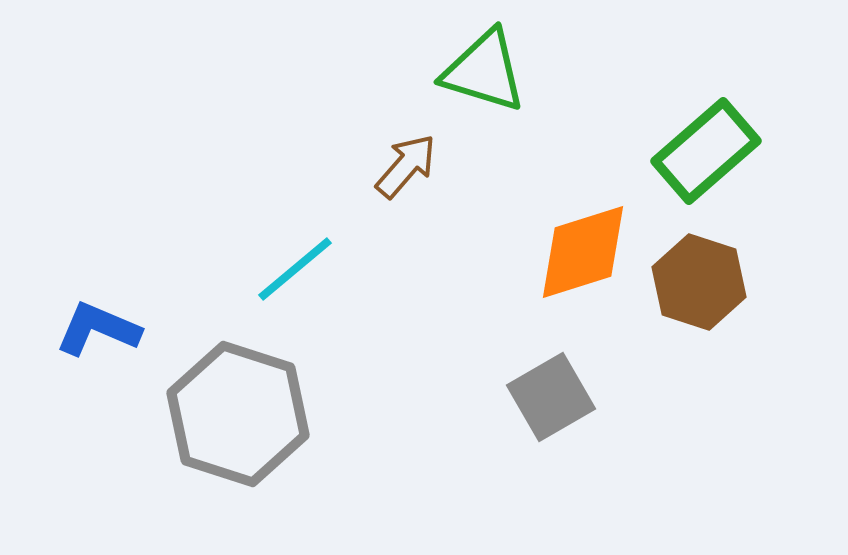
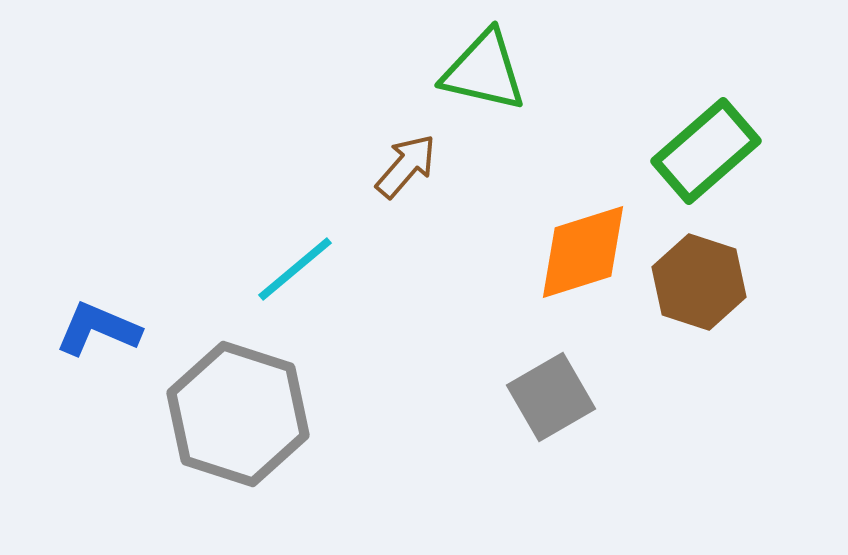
green triangle: rotated 4 degrees counterclockwise
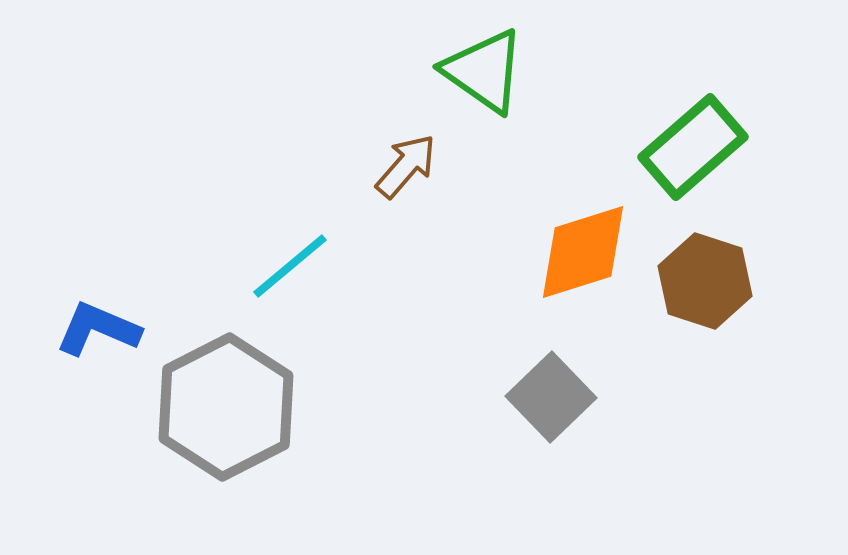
green triangle: rotated 22 degrees clockwise
green rectangle: moved 13 px left, 4 px up
cyan line: moved 5 px left, 3 px up
brown hexagon: moved 6 px right, 1 px up
gray square: rotated 14 degrees counterclockwise
gray hexagon: moved 12 px left, 7 px up; rotated 15 degrees clockwise
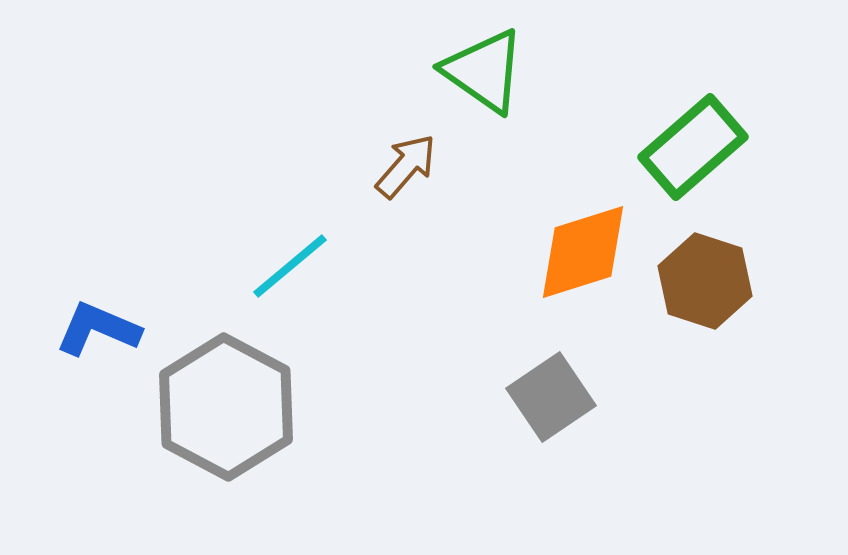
gray square: rotated 10 degrees clockwise
gray hexagon: rotated 5 degrees counterclockwise
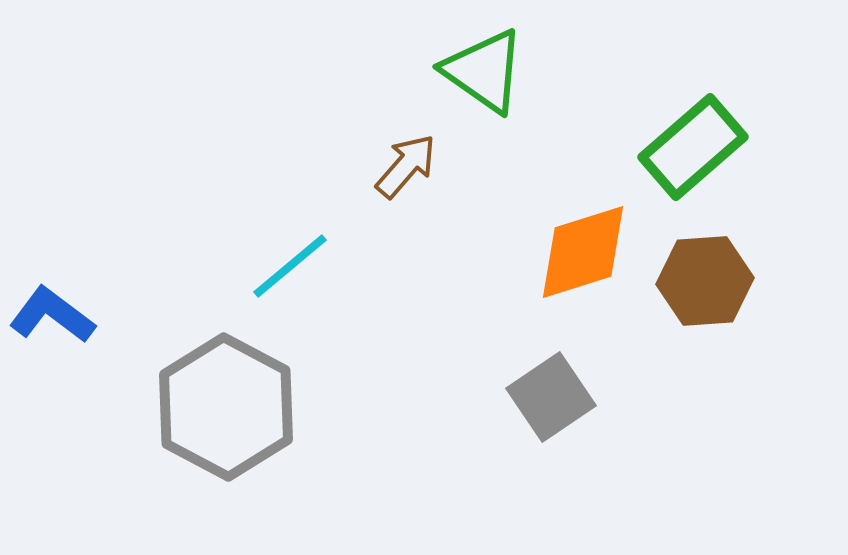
brown hexagon: rotated 22 degrees counterclockwise
blue L-shape: moved 46 px left, 14 px up; rotated 14 degrees clockwise
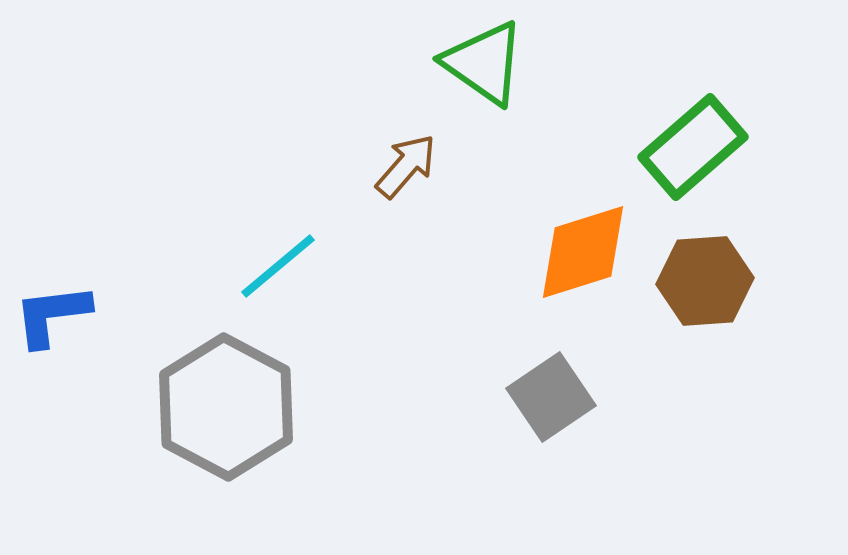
green triangle: moved 8 px up
cyan line: moved 12 px left
blue L-shape: rotated 44 degrees counterclockwise
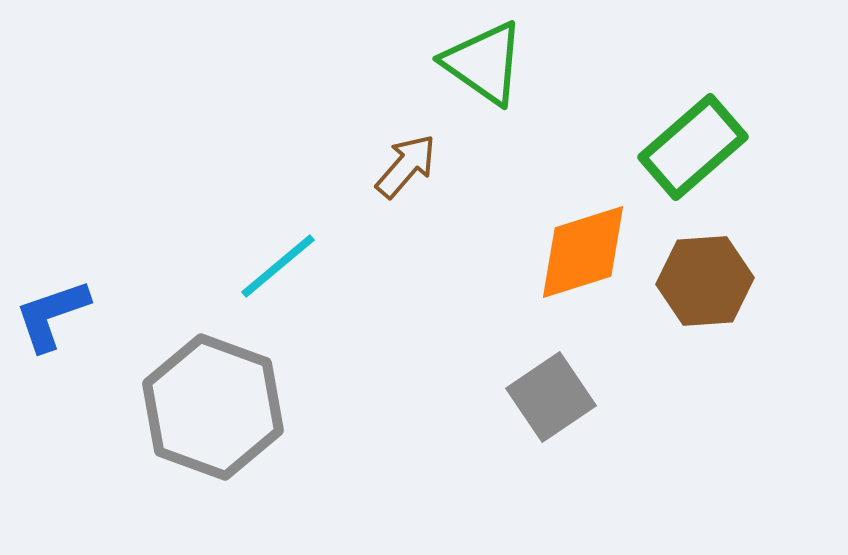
blue L-shape: rotated 12 degrees counterclockwise
gray hexagon: moved 13 px left; rotated 8 degrees counterclockwise
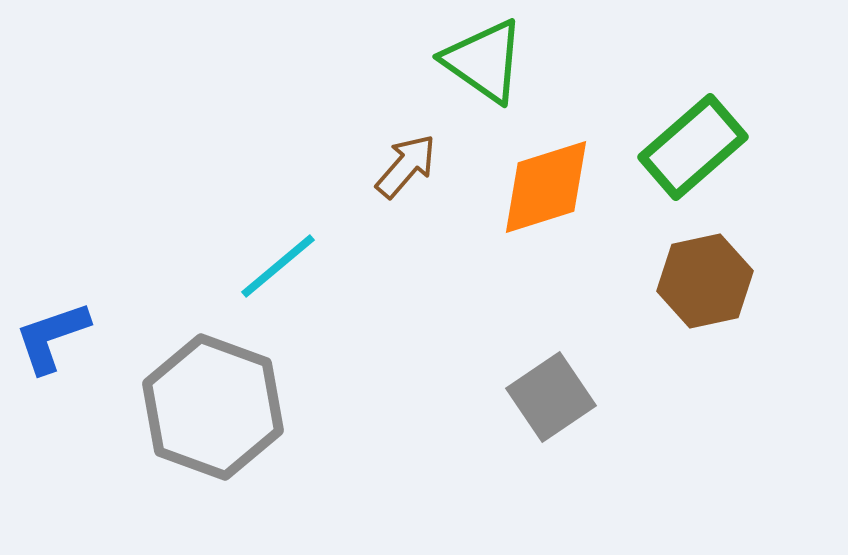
green triangle: moved 2 px up
orange diamond: moved 37 px left, 65 px up
brown hexagon: rotated 8 degrees counterclockwise
blue L-shape: moved 22 px down
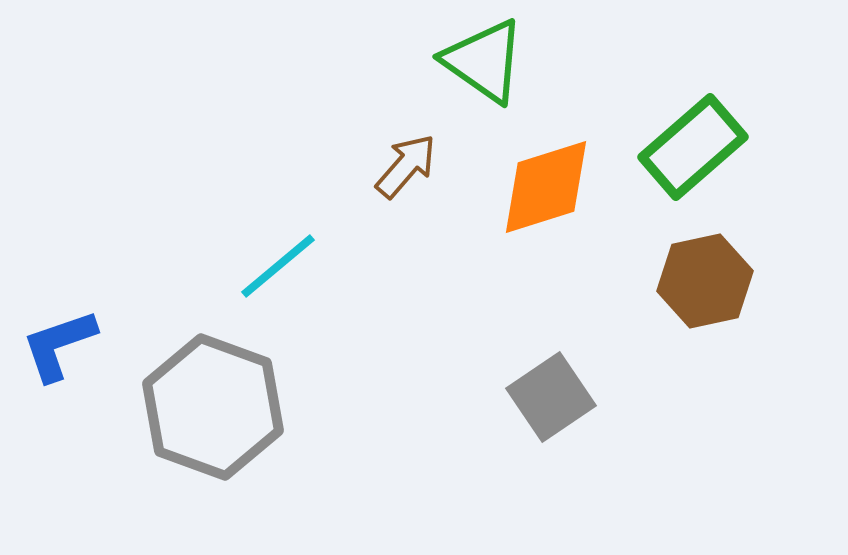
blue L-shape: moved 7 px right, 8 px down
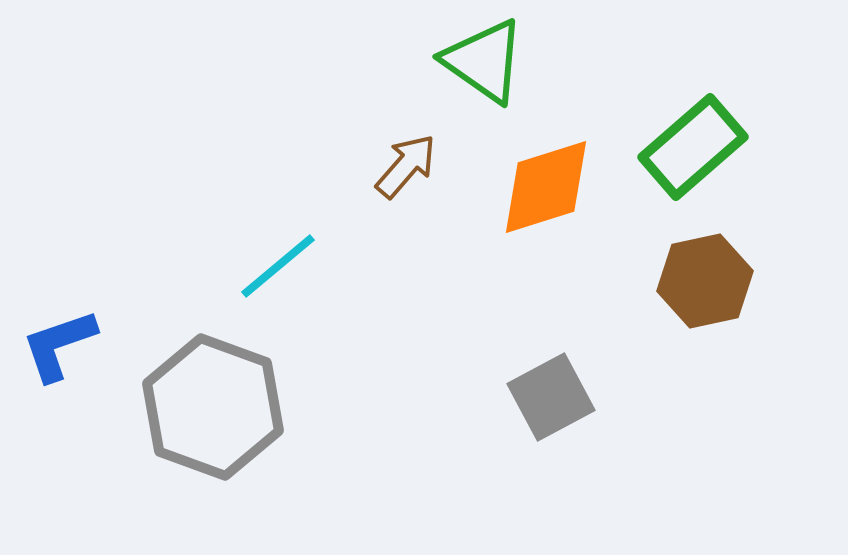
gray square: rotated 6 degrees clockwise
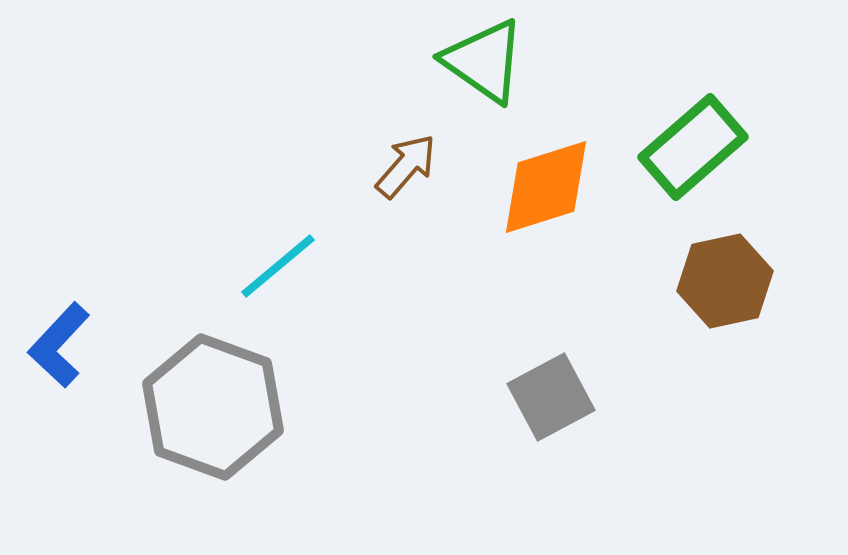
brown hexagon: moved 20 px right
blue L-shape: rotated 28 degrees counterclockwise
